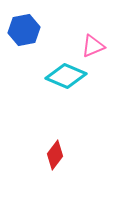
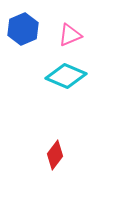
blue hexagon: moved 1 px left, 1 px up; rotated 12 degrees counterclockwise
pink triangle: moved 23 px left, 11 px up
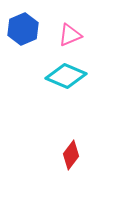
red diamond: moved 16 px right
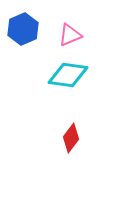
cyan diamond: moved 2 px right, 1 px up; rotated 15 degrees counterclockwise
red diamond: moved 17 px up
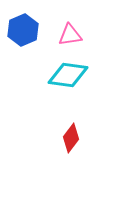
blue hexagon: moved 1 px down
pink triangle: rotated 15 degrees clockwise
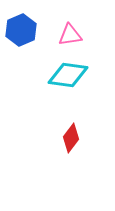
blue hexagon: moved 2 px left
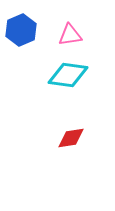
red diamond: rotated 44 degrees clockwise
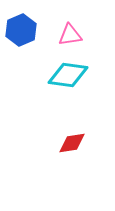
red diamond: moved 1 px right, 5 px down
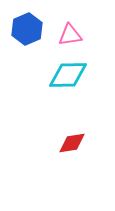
blue hexagon: moved 6 px right, 1 px up
cyan diamond: rotated 9 degrees counterclockwise
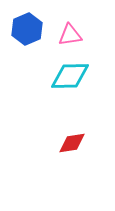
cyan diamond: moved 2 px right, 1 px down
